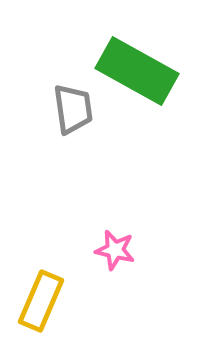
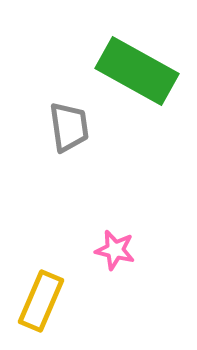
gray trapezoid: moved 4 px left, 18 px down
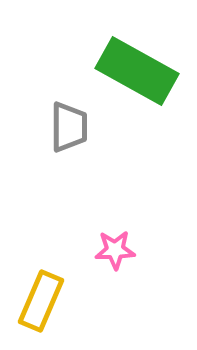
gray trapezoid: rotated 8 degrees clockwise
pink star: rotated 15 degrees counterclockwise
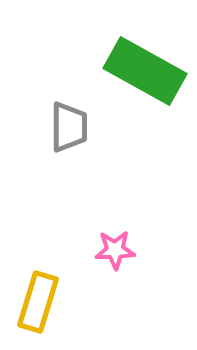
green rectangle: moved 8 px right
yellow rectangle: moved 3 px left, 1 px down; rotated 6 degrees counterclockwise
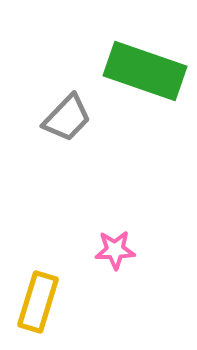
green rectangle: rotated 10 degrees counterclockwise
gray trapezoid: moved 2 px left, 9 px up; rotated 44 degrees clockwise
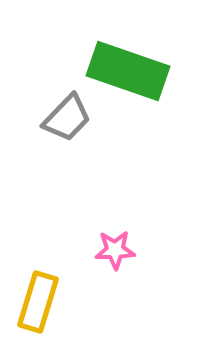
green rectangle: moved 17 px left
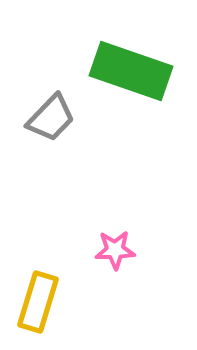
green rectangle: moved 3 px right
gray trapezoid: moved 16 px left
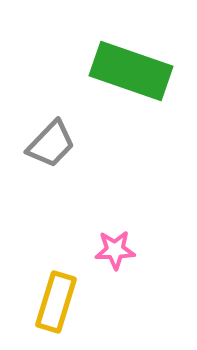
gray trapezoid: moved 26 px down
yellow rectangle: moved 18 px right
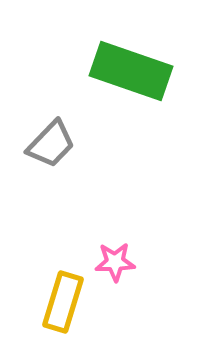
pink star: moved 12 px down
yellow rectangle: moved 7 px right
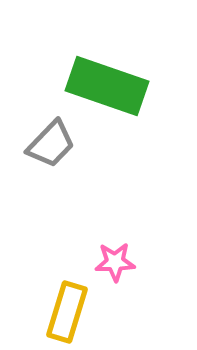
green rectangle: moved 24 px left, 15 px down
yellow rectangle: moved 4 px right, 10 px down
